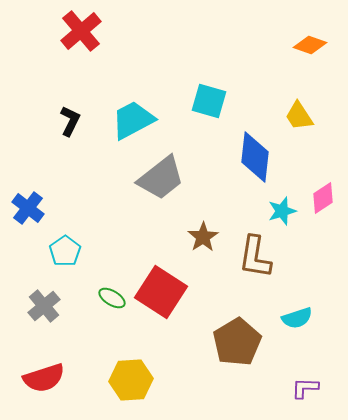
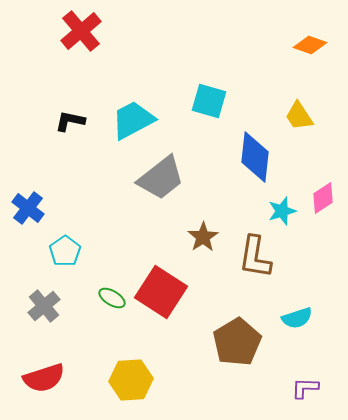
black L-shape: rotated 104 degrees counterclockwise
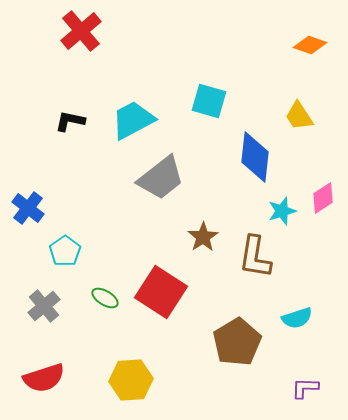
green ellipse: moved 7 px left
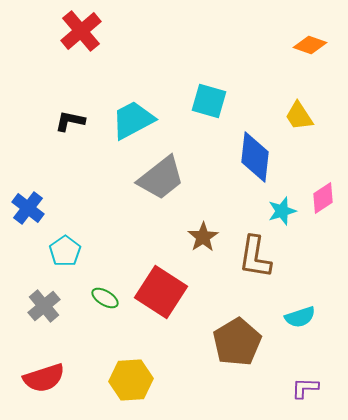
cyan semicircle: moved 3 px right, 1 px up
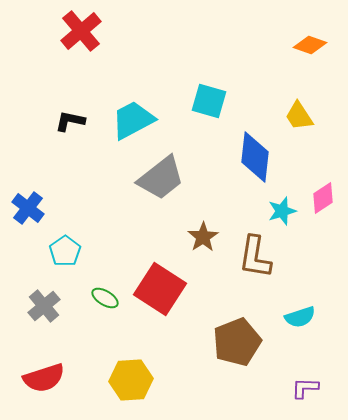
red square: moved 1 px left, 3 px up
brown pentagon: rotated 9 degrees clockwise
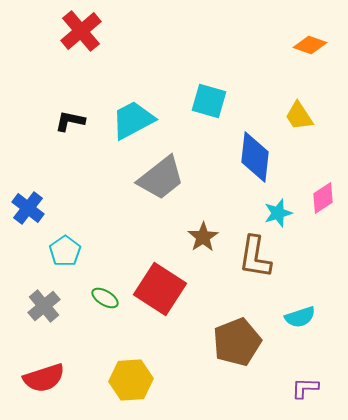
cyan star: moved 4 px left, 2 px down
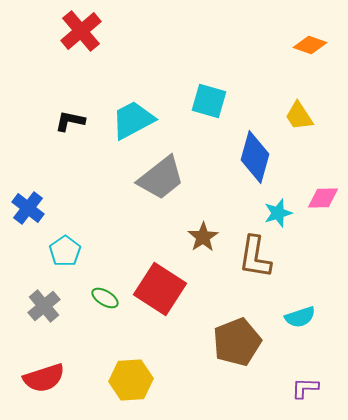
blue diamond: rotated 9 degrees clockwise
pink diamond: rotated 32 degrees clockwise
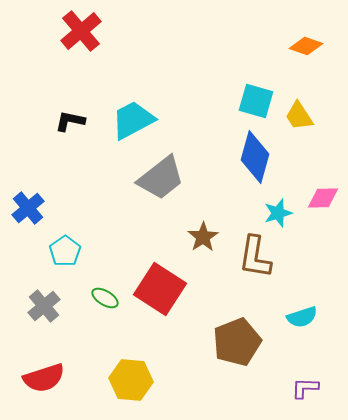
orange diamond: moved 4 px left, 1 px down
cyan square: moved 47 px right
blue cross: rotated 12 degrees clockwise
cyan semicircle: moved 2 px right
yellow hexagon: rotated 9 degrees clockwise
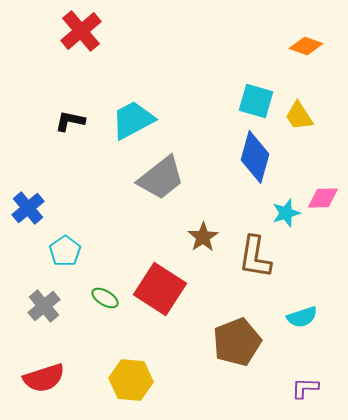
cyan star: moved 8 px right
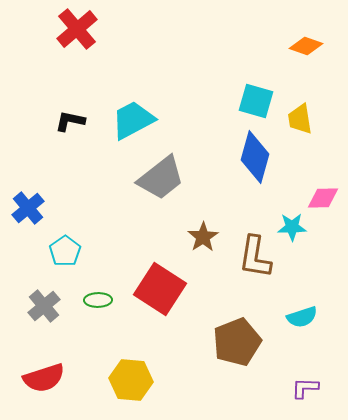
red cross: moved 4 px left, 2 px up
yellow trapezoid: moved 1 px right, 3 px down; rotated 24 degrees clockwise
cyan star: moved 6 px right, 14 px down; rotated 16 degrees clockwise
green ellipse: moved 7 px left, 2 px down; rotated 32 degrees counterclockwise
